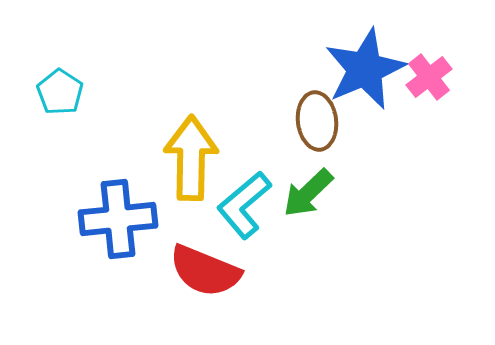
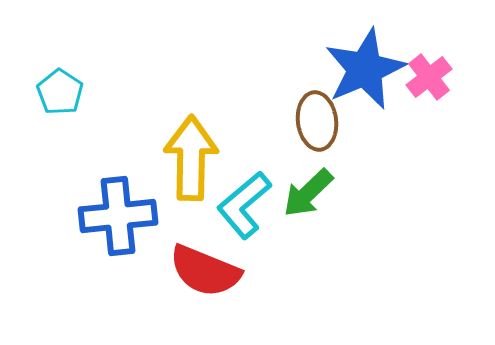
blue cross: moved 3 px up
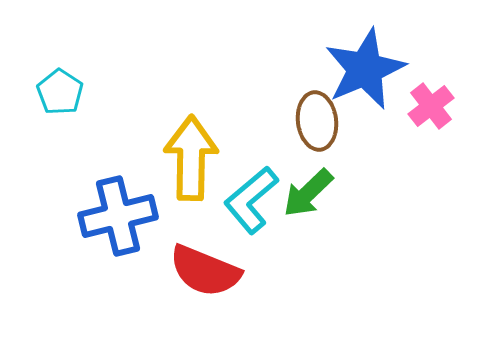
pink cross: moved 2 px right, 29 px down
cyan L-shape: moved 7 px right, 5 px up
blue cross: rotated 8 degrees counterclockwise
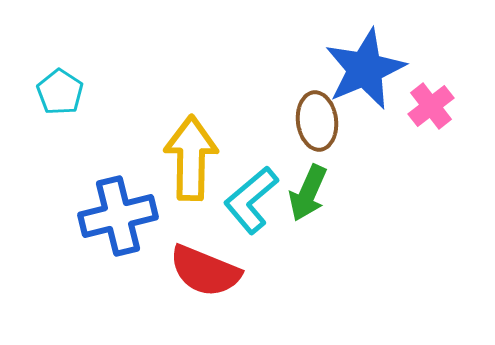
green arrow: rotated 22 degrees counterclockwise
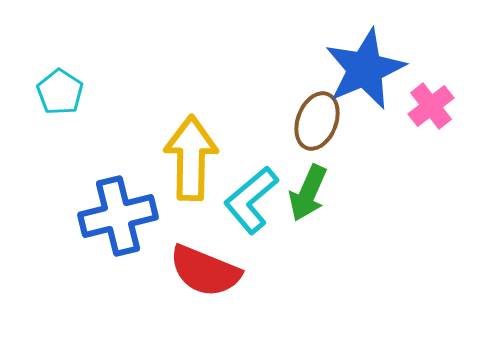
brown ellipse: rotated 28 degrees clockwise
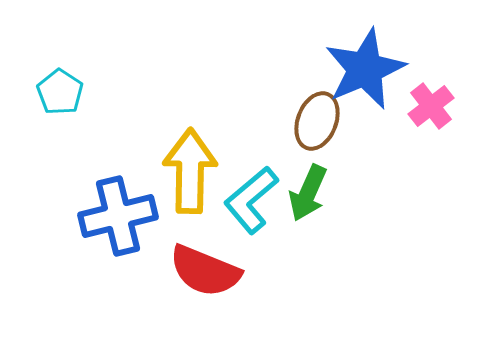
yellow arrow: moved 1 px left, 13 px down
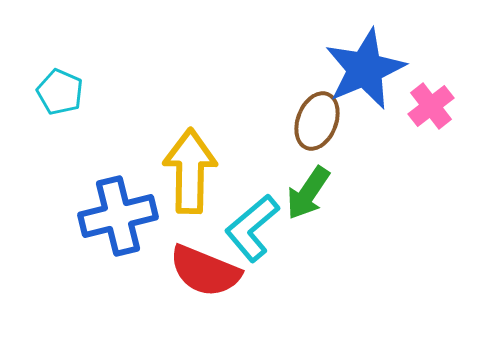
cyan pentagon: rotated 9 degrees counterclockwise
green arrow: rotated 10 degrees clockwise
cyan L-shape: moved 1 px right, 28 px down
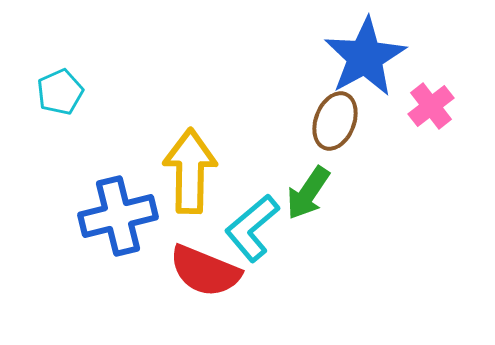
blue star: moved 12 px up; rotated 6 degrees counterclockwise
cyan pentagon: rotated 24 degrees clockwise
brown ellipse: moved 18 px right
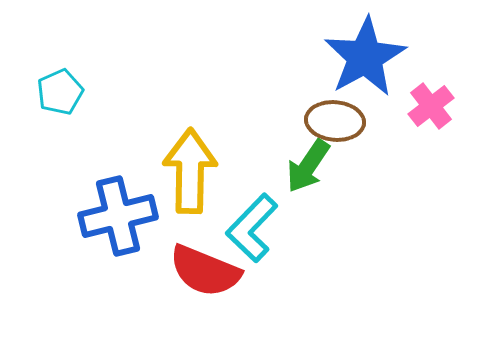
brown ellipse: rotated 74 degrees clockwise
green arrow: moved 27 px up
cyan L-shape: rotated 6 degrees counterclockwise
